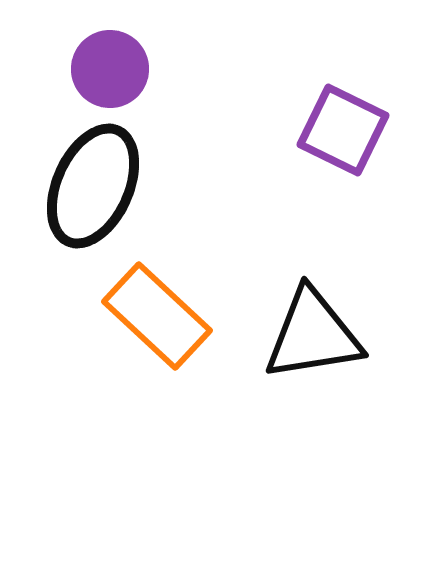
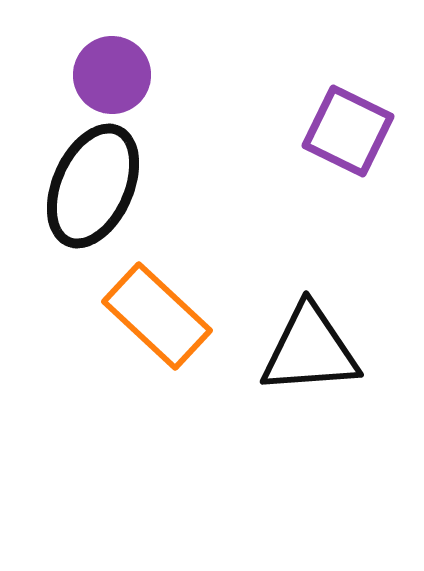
purple circle: moved 2 px right, 6 px down
purple square: moved 5 px right, 1 px down
black triangle: moved 3 px left, 15 px down; rotated 5 degrees clockwise
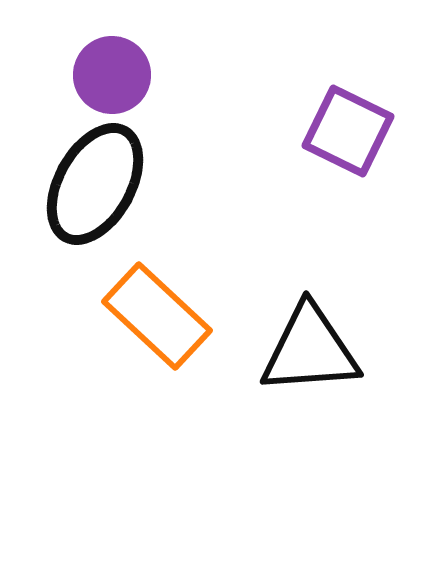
black ellipse: moved 2 px right, 2 px up; rotated 5 degrees clockwise
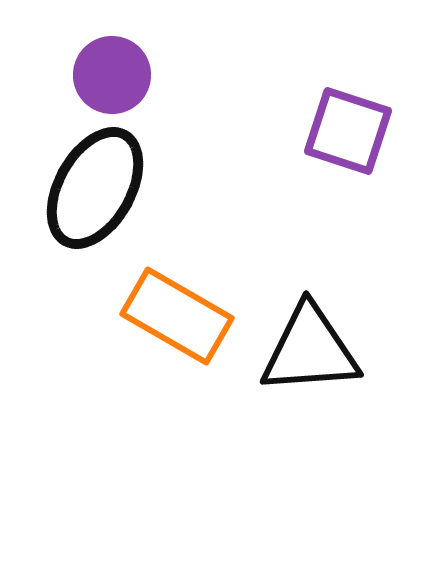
purple square: rotated 8 degrees counterclockwise
black ellipse: moved 4 px down
orange rectangle: moved 20 px right; rotated 13 degrees counterclockwise
